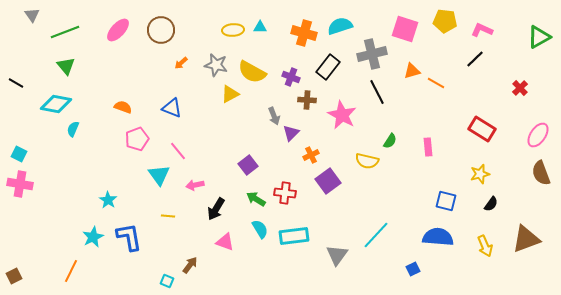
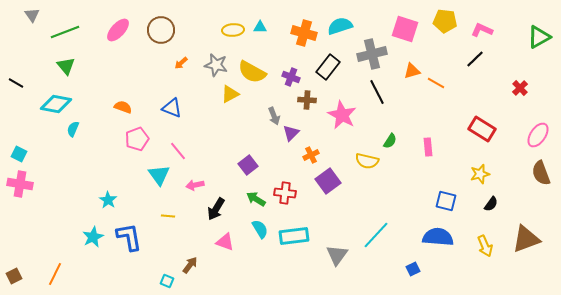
orange line at (71, 271): moved 16 px left, 3 px down
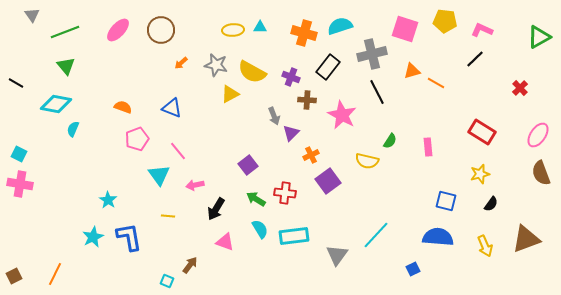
red rectangle at (482, 129): moved 3 px down
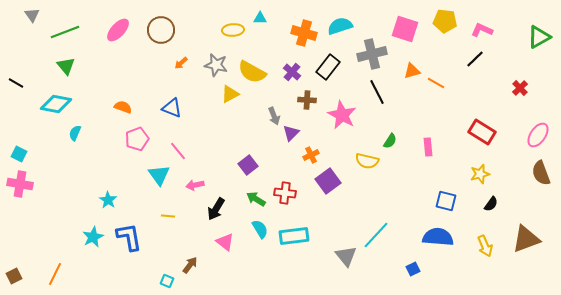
cyan triangle at (260, 27): moved 9 px up
purple cross at (291, 77): moved 1 px right, 5 px up; rotated 18 degrees clockwise
cyan semicircle at (73, 129): moved 2 px right, 4 px down
pink triangle at (225, 242): rotated 18 degrees clockwise
gray triangle at (337, 255): moved 9 px right, 1 px down; rotated 15 degrees counterclockwise
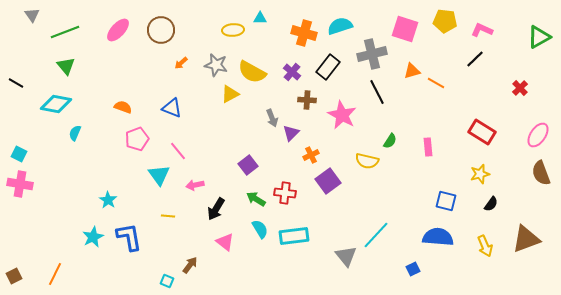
gray arrow at (274, 116): moved 2 px left, 2 px down
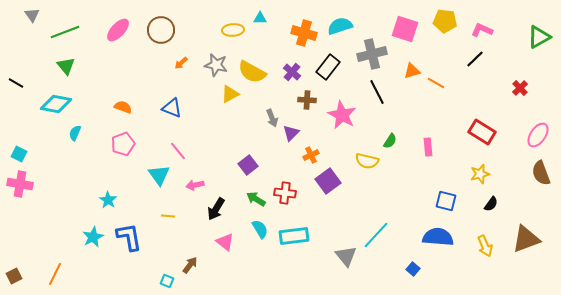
pink pentagon at (137, 139): moved 14 px left, 5 px down
blue square at (413, 269): rotated 24 degrees counterclockwise
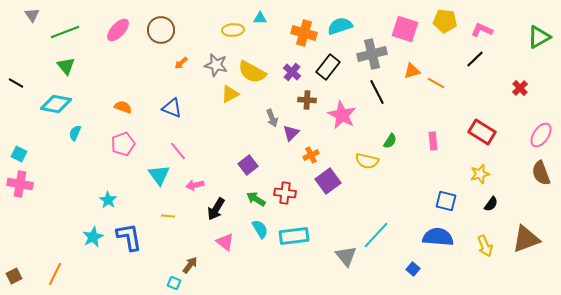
pink ellipse at (538, 135): moved 3 px right
pink rectangle at (428, 147): moved 5 px right, 6 px up
cyan square at (167, 281): moved 7 px right, 2 px down
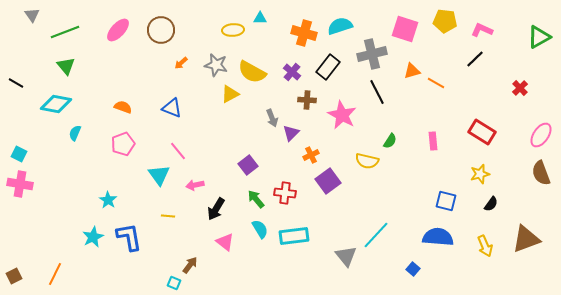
green arrow at (256, 199): rotated 18 degrees clockwise
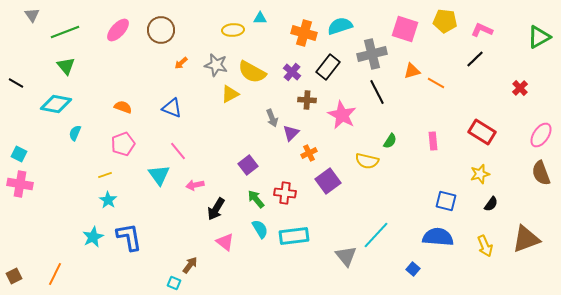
orange cross at (311, 155): moved 2 px left, 2 px up
yellow line at (168, 216): moved 63 px left, 41 px up; rotated 24 degrees counterclockwise
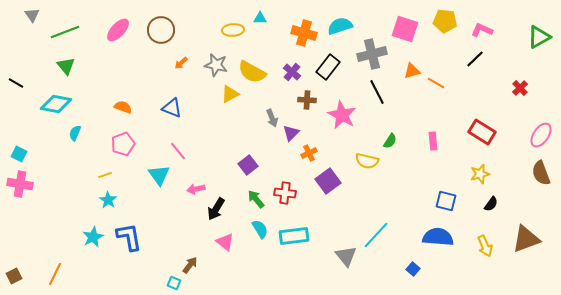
pink arrow at (195, 185): moved 1 px right, 4 px down
